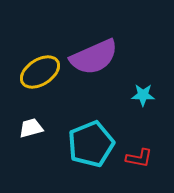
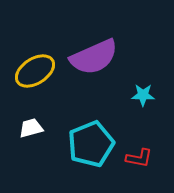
yellow ellipse: moved 5 px left, 1 px up
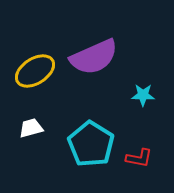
cyan pentagon: rotated 18 degrees counterclockwise
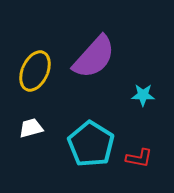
purple semicircle: rotated 24 degrees counterclockwise
yellow ellipse: rotated 33 degrees counterclockwise
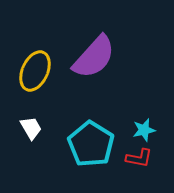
cyan star: moved 1 px right, 35 px down; rotated 15 degrees counterclockwise
white trapezoid: rotated 75 degrees clockwise
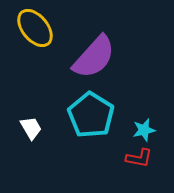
yellow ellipse: moved 43 px up; rotated 63 degrees counterclockwise
cyan pentagon: moved 29 px up
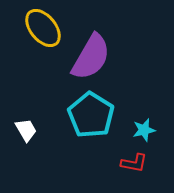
yellow ellipse: moved 8 px right
purple semicircle: moved 3 px left; rotated 12 degrees counterclockwise
white trapezoid: moved 5 px left, 2 px down
red L-shape: moved 5 px left, 5 px down
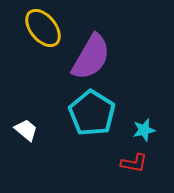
cyan pentagon: moved 1 px right, 2 px up
white trapezoid: rotated 20 degrees counterclockwise
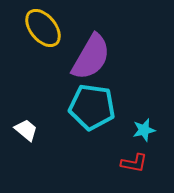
cyan pentagon: moved 6 px up; rotated 24 degrees counterclockwise
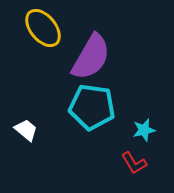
red L-shape: rotated 48 degrees clockwise
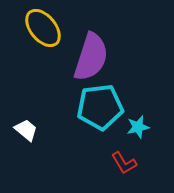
purple semicircle: rotated 12 degrees counterclockwise
cyan pentagon: moved 8 px right; rotated 15 degrees counterclockwise
cyan star: moved 6 px left, 3 px up
red L-shape: moved 10 px left
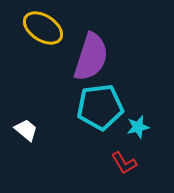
yellow ellipse: rotated 18 degrees counterclockwise
